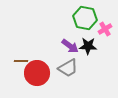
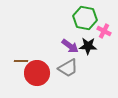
pink cross: moved 1 px left, 2 px down; rotated 32 degrees counterclockwise
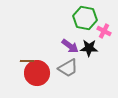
black star: moved 1 px right, 2 px down
brown line: moved 6 px right
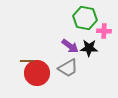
pink cross: rotated 24 degrees counterclockwise
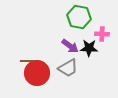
green hexagon: moved 6 px left, 1 px up
pink cross: moved 2 px left, 3 px down
